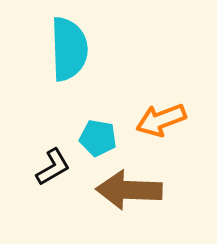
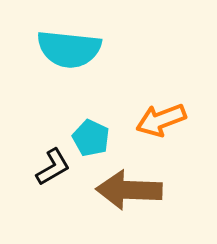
cyan semicircle: rotated 98 degrees clockwise
cyan pentagon: moved 7 px left; rotated 15 degrees clockwise
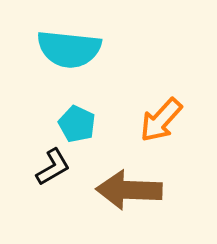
orange arrow: rotated 27 degrees counterclockwise
cyan pentagon: moved 14 px left, 14 px up
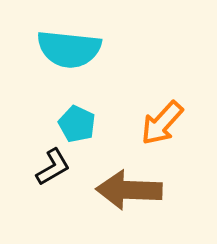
orange arrow: moved 1 px right, 3 px down
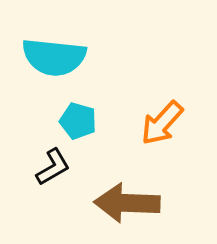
cyan semicircle: moved 15 px left, 8 px down
cyan pentagon: moved 1 px right, 3 px up; rotated 9 degrees counterclockwise
brown arrow: moved 2 px left, 13 px down
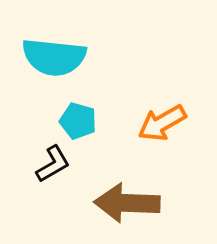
orange arrow: rotated 18 degrees clockwise
black L-shape: moved 3 px up
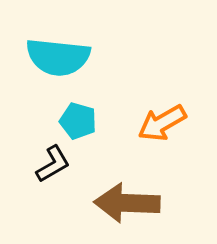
cyan semicircle: moved 4 px right
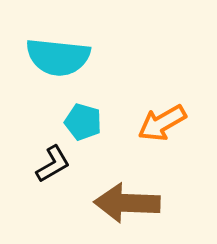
cyan pentagon: moved 5 px right, 1 px down
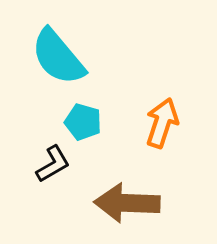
cyan semicircle: rotated 44 degrees clockwise
orange arrow: rotated 138 degrees clockwise
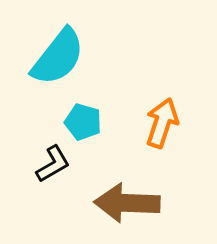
cyan semicircle: rotated 102 degrees counterclockwise
